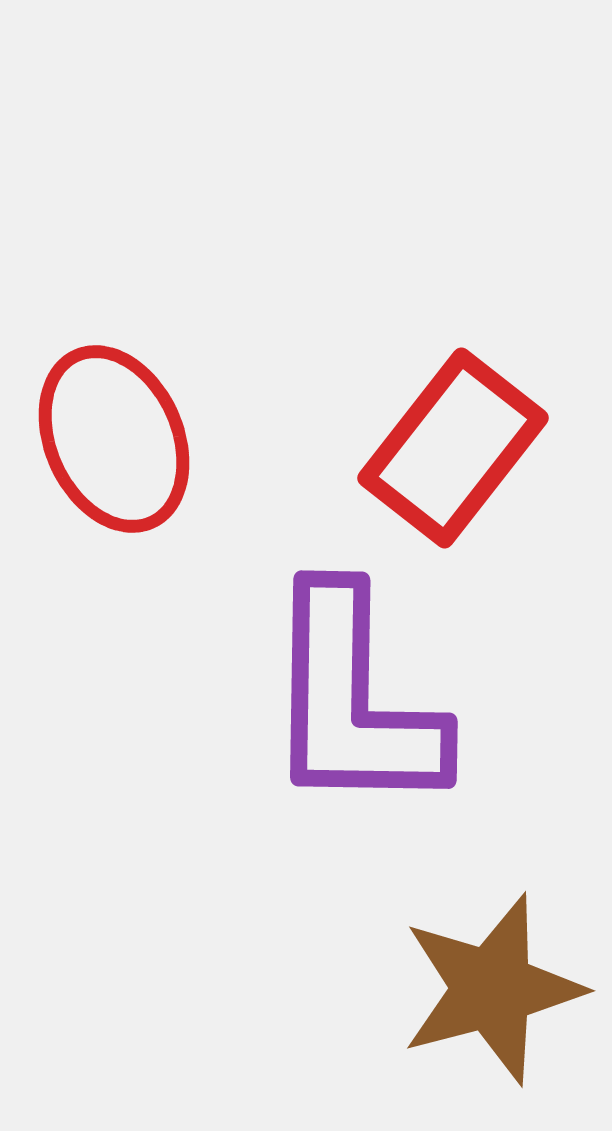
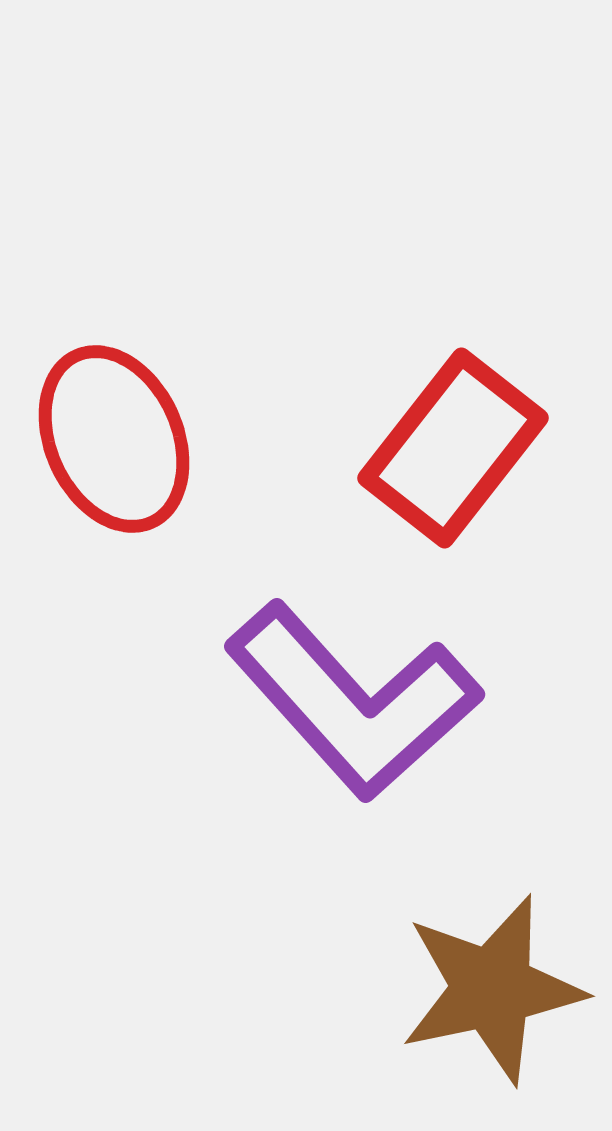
purple L-shape: rotated 43 degrees counterclockwise
brown star: rotated 3 degrees clockwise
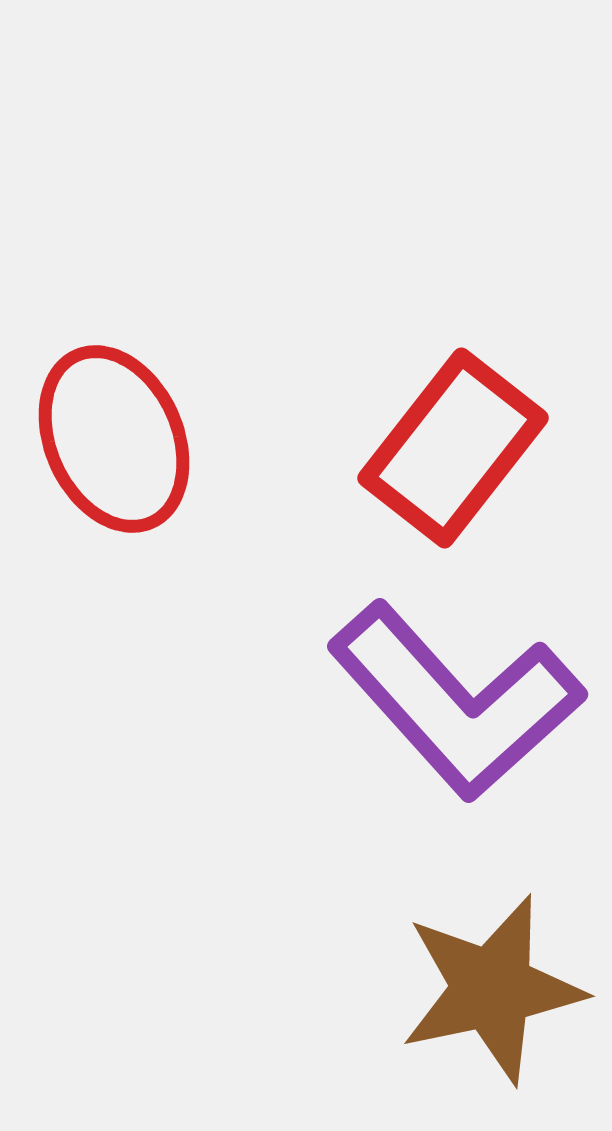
purple L-shape: moved 103 px right
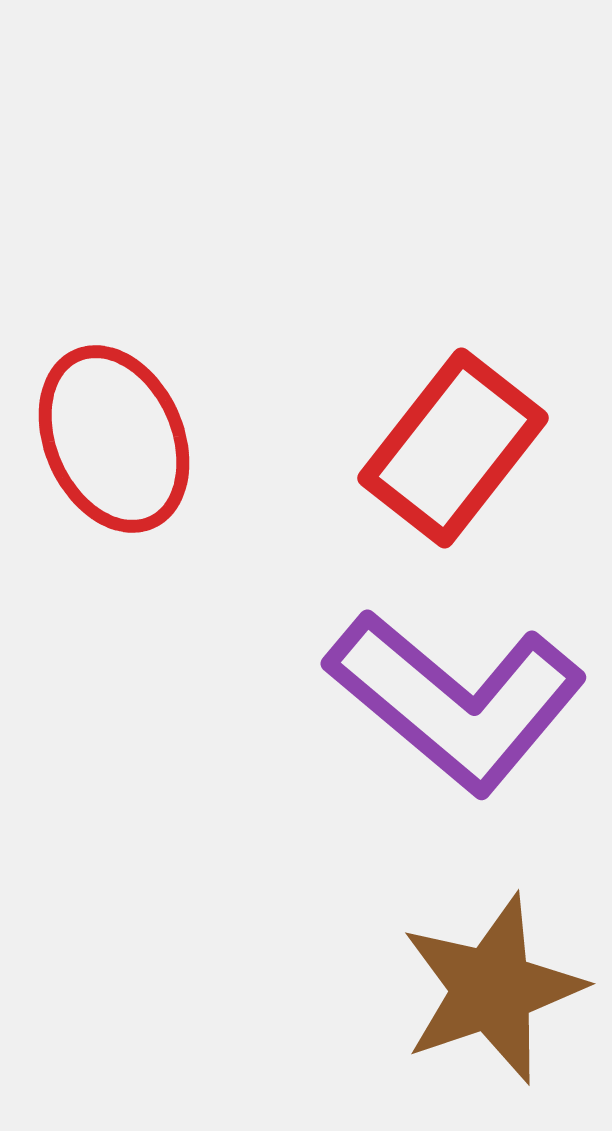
purple L-shape: rotated 8 degrees counterclockwise
brown star: rotated 7 degrees counterclockwise
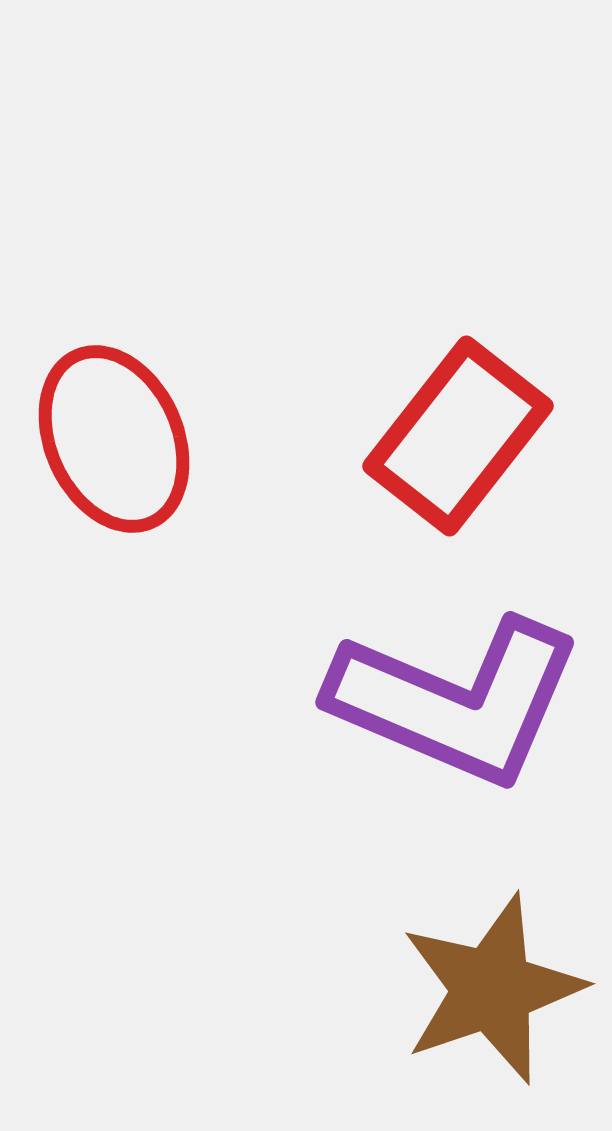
red rectangle: moved 5 px right, 12 px up
purple L-shape: rotated 17 degrees counterclockwise
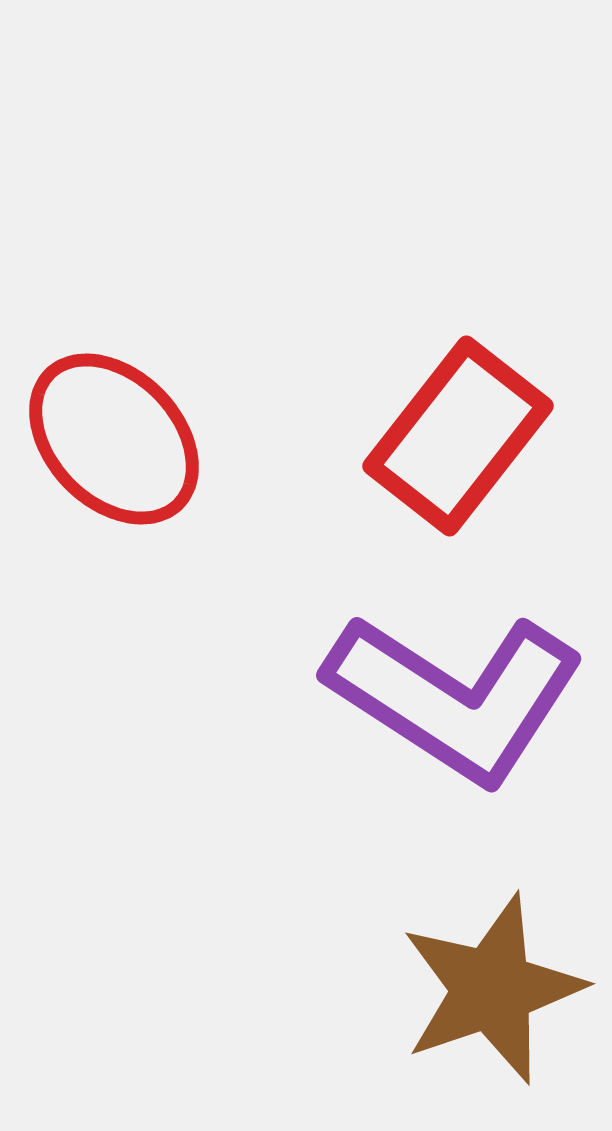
red ellipse: rotated 20 degrees counterclockwise
purple L-shape: moved 1 px left, 4 px up; rotated 10 degrees clockwise
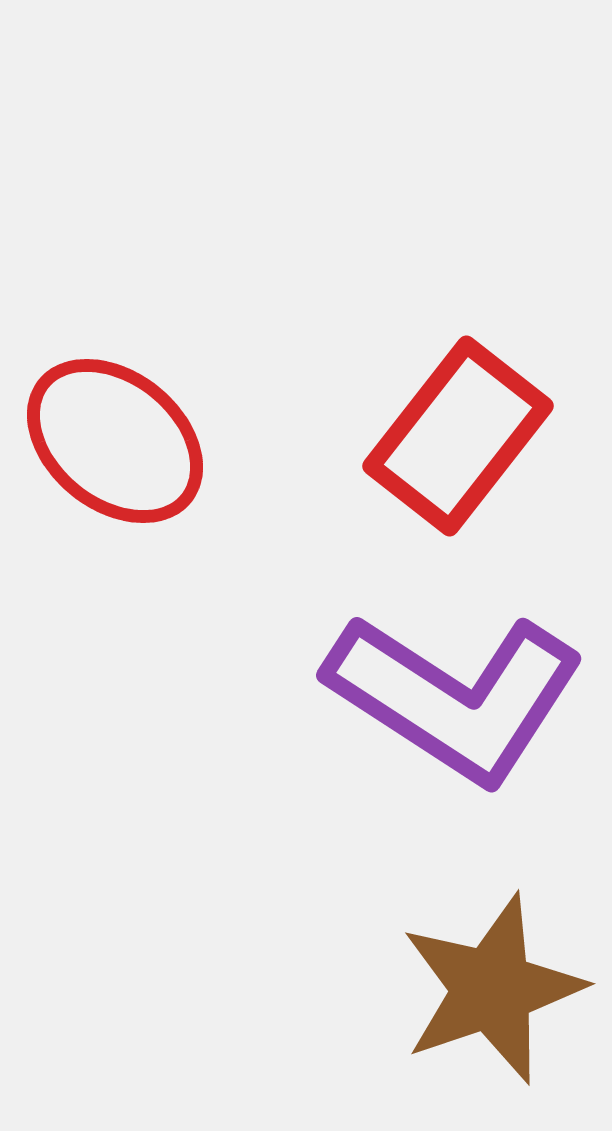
red ellipse: moved 1 px right, 2 px down; rotated 7 degrees counterclockwise
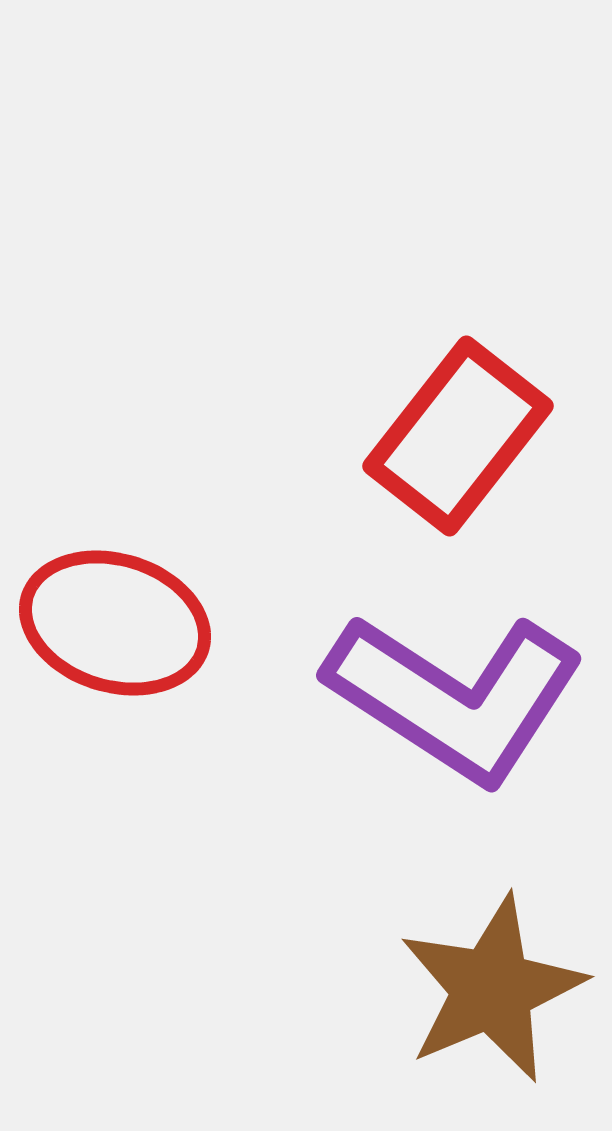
red ellipse: moved 182 px down; rotated 22 degrees counterclockwise
brown star: rotated 4 degrees counterclockwise
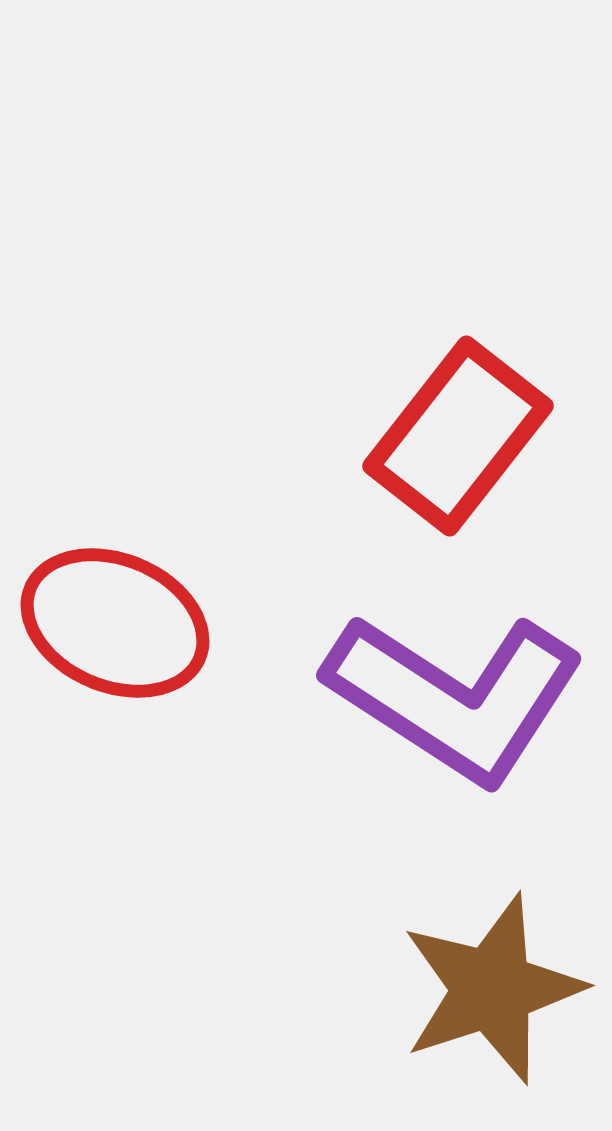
red ellipse: rotated 6 degrees clockwise
brown star: rotated 5 degrees clockwise
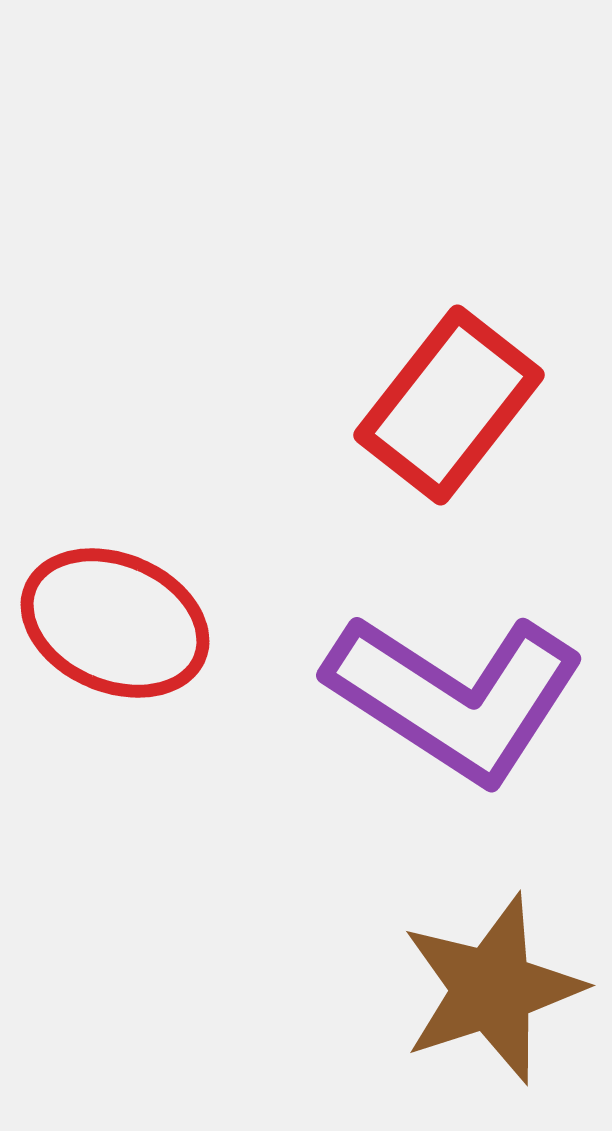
red rectangle: moved 9 px left, 31 px up
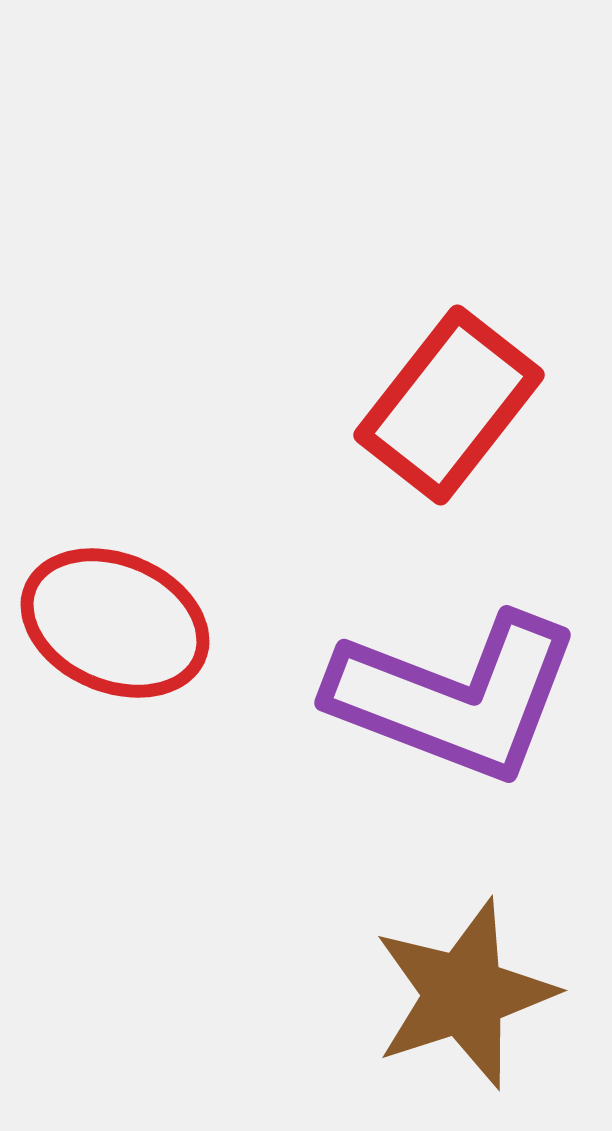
purple L-shape: rotated 12 degrees counterclockwise
brown star: moved 28 px left, 5 px down
